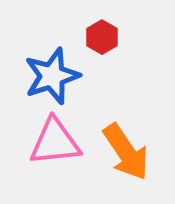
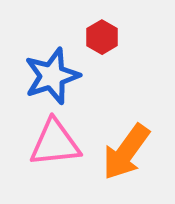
pink triangle: moved 1 px down
orange arrow: rotated 70 degrees clockwise
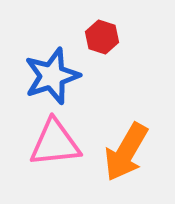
red hexagon: rotated 12 degrees counterclockwise
orange arrow: rotated 6 degrees counterclockwise
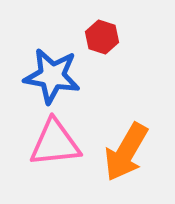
blue star: rotated 28 degrees clockwise
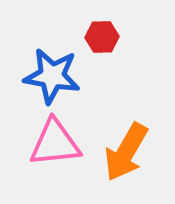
red hexagon: rotated 20 degrees counterclockwise
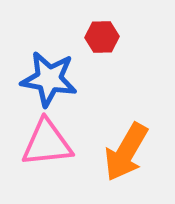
blue star: moved 3 px left, 3 px down
pink triangle: moved 8 px left
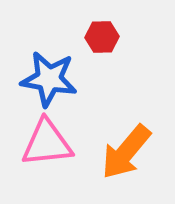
orange arrow: rotated 10 degrees clockwise
